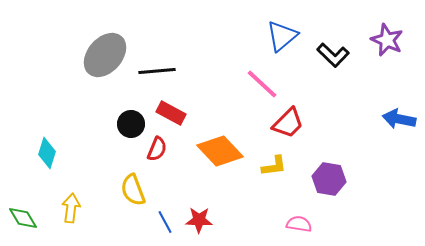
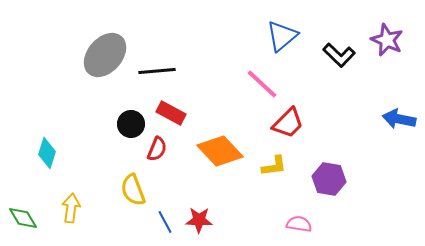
black L-shape: moved 6 px right
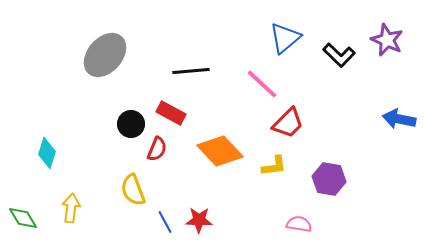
blue triangle: moved 3 px right, 2 px down
black line: moved 34 px right
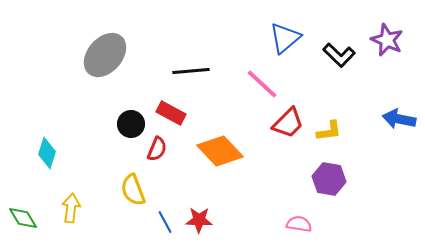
yellow L-shape: moved 55 px right, 35 px up
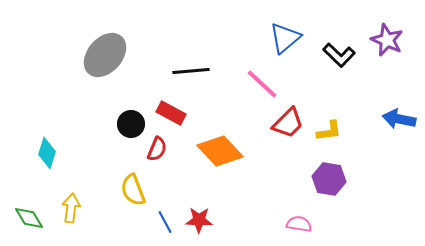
green diamond: moved 6 px right
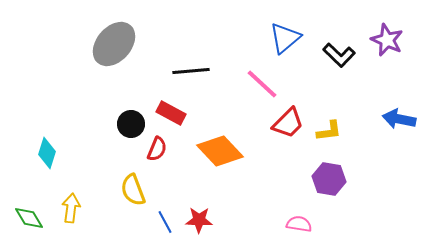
gray ellipse: moved 9 px right, 11 px up
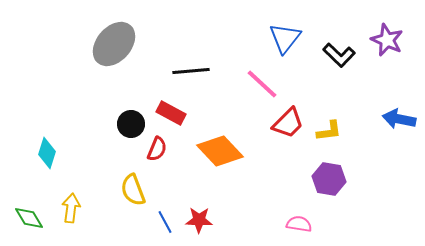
blue triangle: rotated 12 degrees counterclockwise
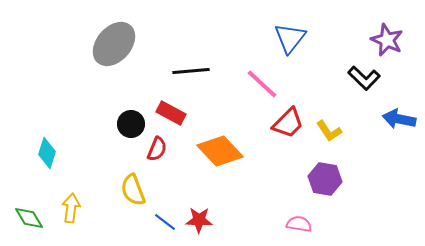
blue triangle: moved 5 px right
black L-shape: moved 25 px right, 23 px down
yellow L-shape: rotated 64 degrees clockwise
purple hexagon: moved 4 px left
blue line: rotated 25 degrees counterclockwise
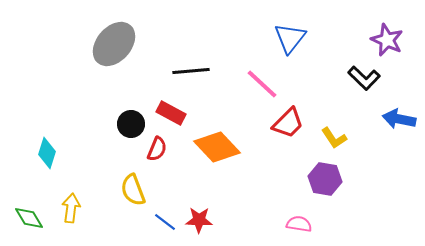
yellow L-shape: moved 5 px right, 7 px down
orange diamond: moved 3 px left, 4 px up
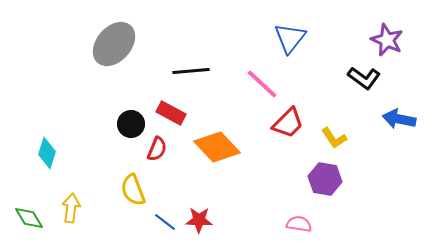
black L-shape: rotated 8 degrees counterclockwise
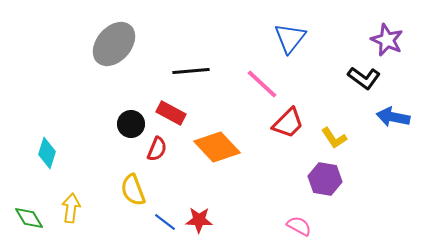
blue arrow: moved 6 px left, 2 px up
pink semicircle: moved 2 px down; rotated 20 degrees clockwise
